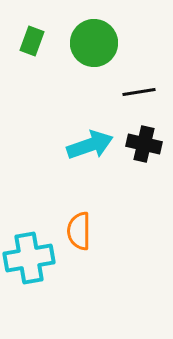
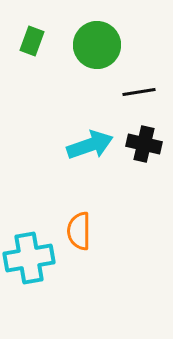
green circle: moved 3 px right, 2 px down
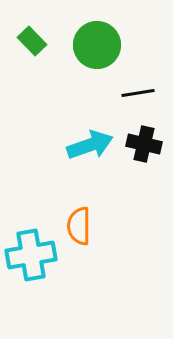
green rectangle: rotated 64 degrees counterclockwise
black line: moved 1 px left, 1 px down
orange semicircle: moved 5 px up
cyan cross: moved 2 px right, 3 px up
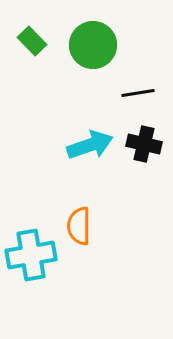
green circle: moved 4 px left
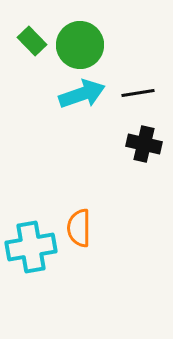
green circle: moved 13 px left
cyan arrow: moved 8 px left, 51 px up
orange semicircle: moved 2 px down
cyan cross: moved 8 px up
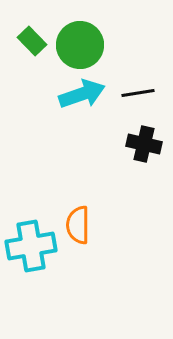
orange semicircle: moved 1 px left, 3 px up
cyan cross: moved 1 px up
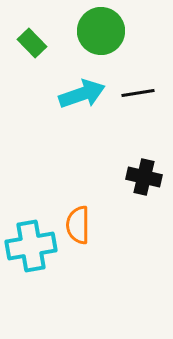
green rectangle: moved 2 px down
green circle: moved 21 px right, 14 px up
black cross: moved 33 px down
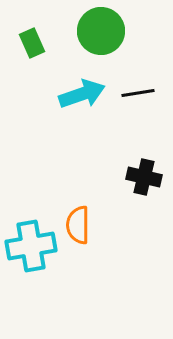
green rectangle: rotated 20 degrees clockwise
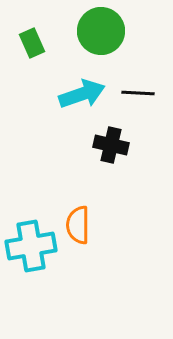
black line: rotated 12 degrees clockwise
black cross: moved 33 px left, 32 px up
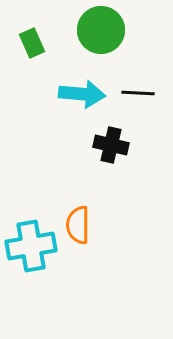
green circle: moved 1 px up
cyan arrow: rotated 24 degrees clockwise
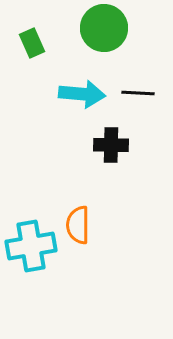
green circle: moved 3 px right, 2 px up
black cross: rotated 12 degrees counterclockwise
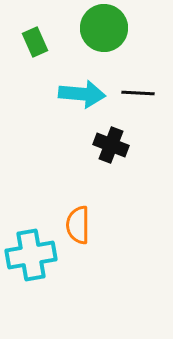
green rectangle: moved 3 px right, 1 px up
black cross: rotated 20 degrees clockwise
cyan cross: moved 9 px down
